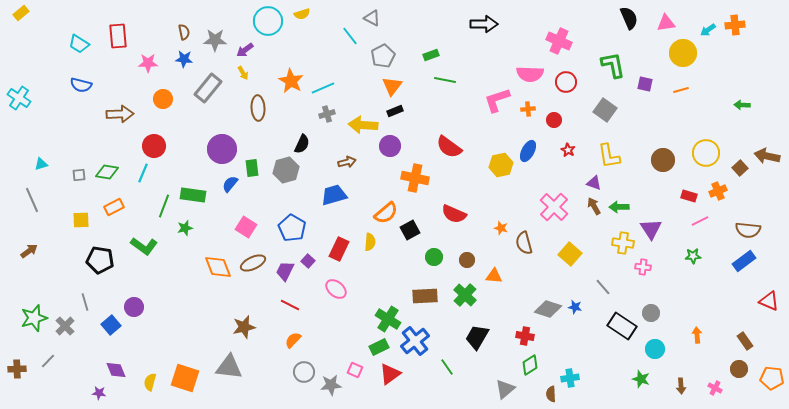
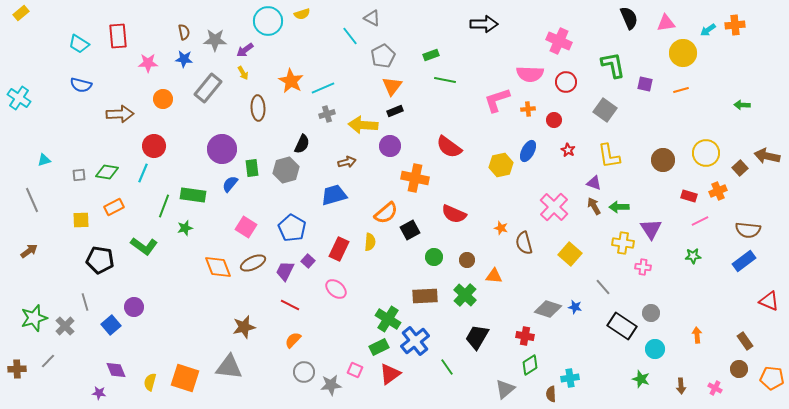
cyan triangle at (41, 164): moved 3 px right, 4 px up
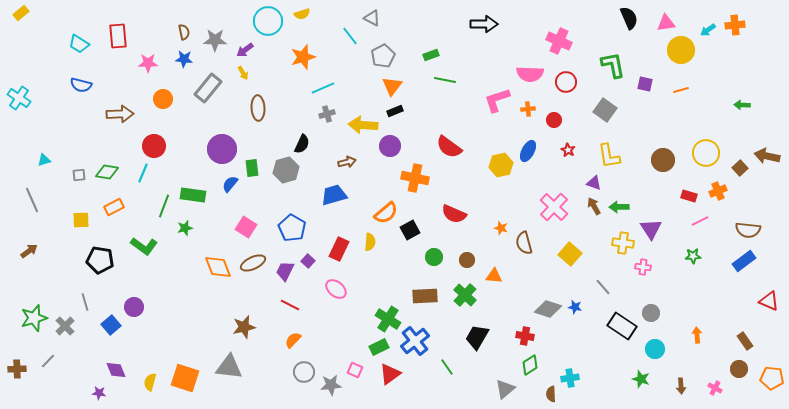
yellow circle at (683, 53): moved 2 px left, 3 px up
orange star at (291, 81): moved 12 px right, 24 px up; rotated 25 degrees clockwise
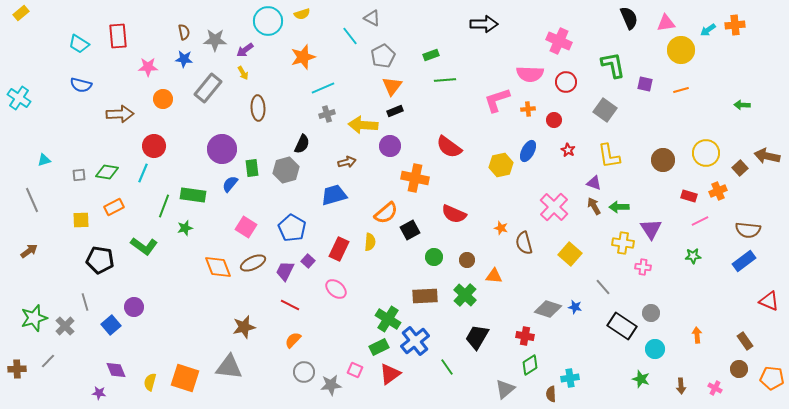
pink star at (148, 63): moved 4 px down
green line at (445, 80): rotated 15 degrees counterclockwise
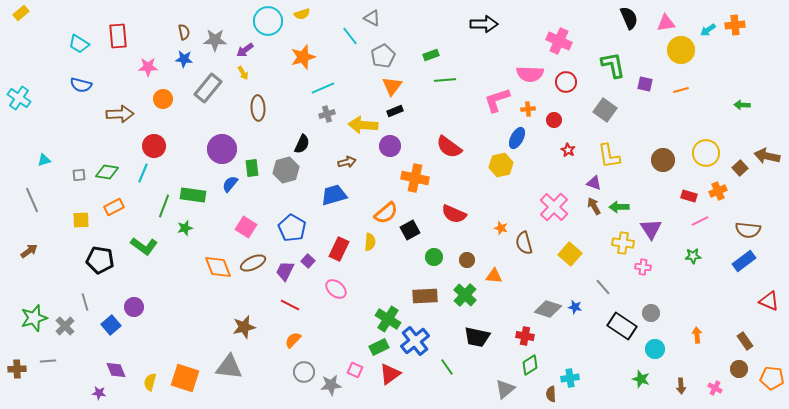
blue ellipse at (528, 151): moved 11 px left, 13 px up
black trapezoid at (477, 337): rotated 108 degrees counterclockwise
gray line at (48, 361): rotated 42 degrees clockwise
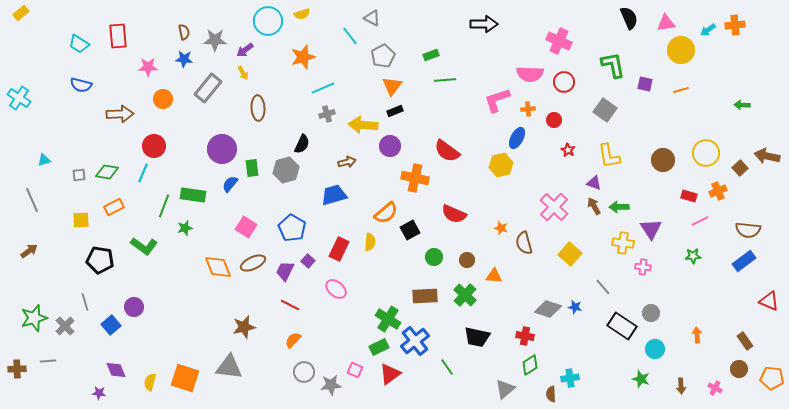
red circle at (566, 82): moved 2 px left
red semicircle at (449, 147): moved 2 px left, 4 px down
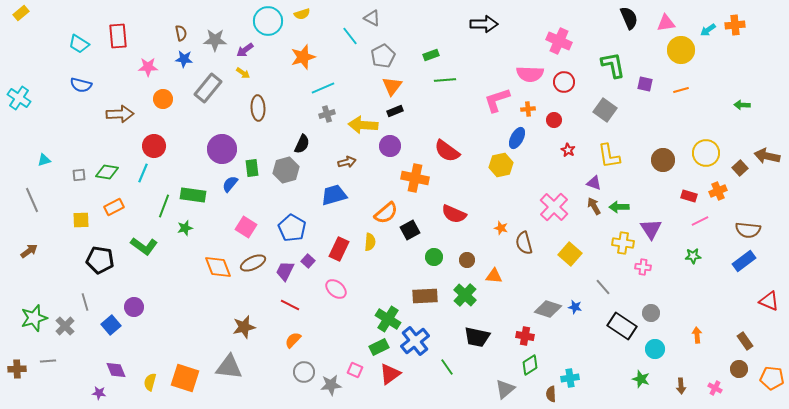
brown semicircle at (184, 32): moved 3 px left, 1 px down
yellow arrow at (243, 73): rotated 24 degrees counterclockwise
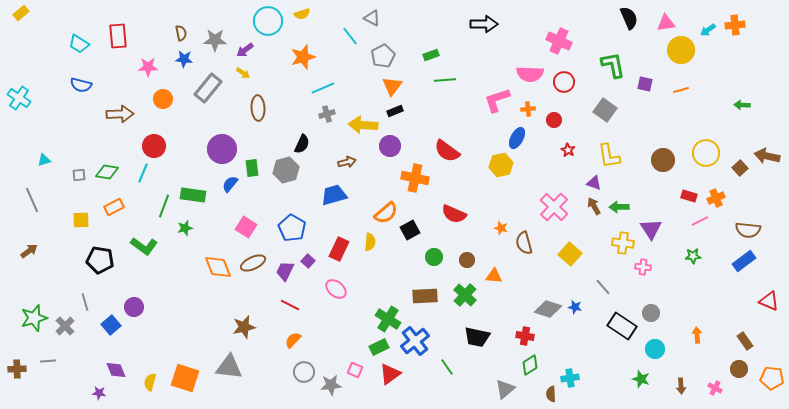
orange cross at (718, 191): moved 2 px left, 7 px down
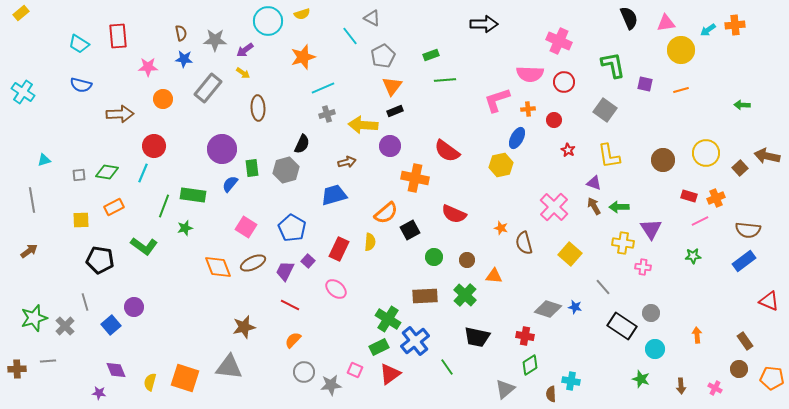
cyan cross at (19, 98): moved 4 px right, 6 px up
gray line at (32, 200): rotated 15 degrees clockwise
cyan cross at (570, 378): moved 1 px right, 3 px down; rotated 18 degrees clockwise
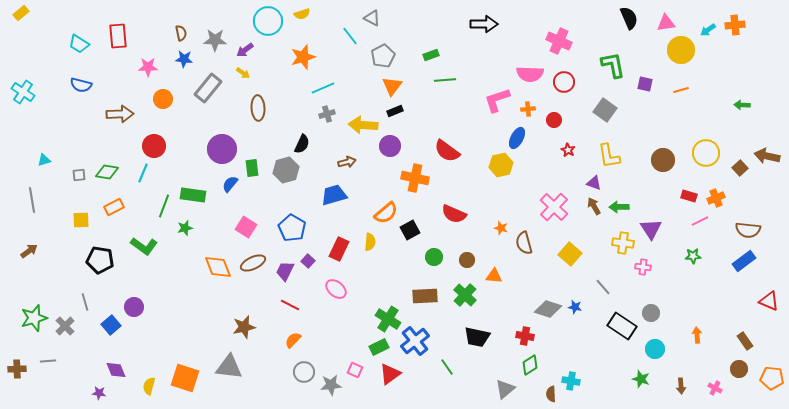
yellow semicircle at (150, 382): moved 1 px left, 4 px down
